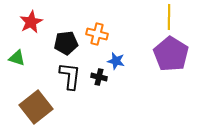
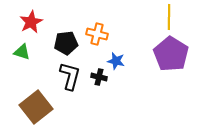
green triangle: moved 5 px right, 6 px up
black L-shape: rotated 8 degrees clockwise
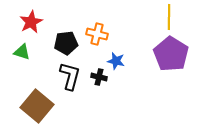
brown square: moved 1 px right, 1 px up; rotated 12 degrees counterclockwise
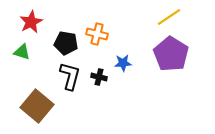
yellow line: rotated 55 degrees clockwise
black pentagon: rotated 15 degrees clockwise
blue star: moved 7 px right, 2 px down; rotated 18 degrees counterclockwise
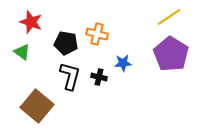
red star: rotated 25 degrees counterclockwise
green triangle: rotated 18 degrees clockwise
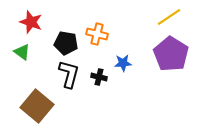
black L-shape: moved 1 px left, 2 px up
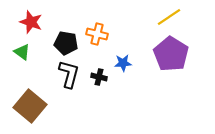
brown square: moved 7 px left
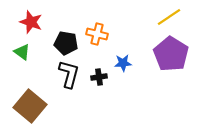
black cross: rotated 21 degrees counterclockwise
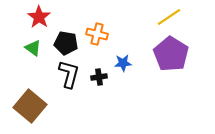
red star: moved 8 px right, 5 px up; rotated 15 degrees clockwise
green triangle: moved 11 px right, 4 px up
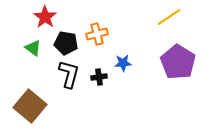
red star: moved 6 px right
orange cross: rotated 30 degrees counterclockwise
purple pentagon: moved 7 px right, 8 px down
